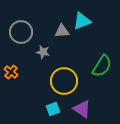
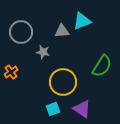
orange cross: rotated 16 degrees clockwise
yellow circle: moved 1 px left, 1 px down
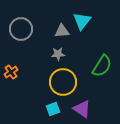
cyan triangle: rotated 30 degrees counterclockwise
gray circle: moved 3 px up
gray star: moved 15 px right, 2 px down; rotated 16 degrees counterclockwise
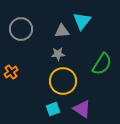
green semicircle: moved 2 px up
yellow circle: moved 1 px up
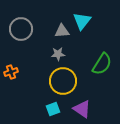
orange cross: rotated 16 degrees clockwise
